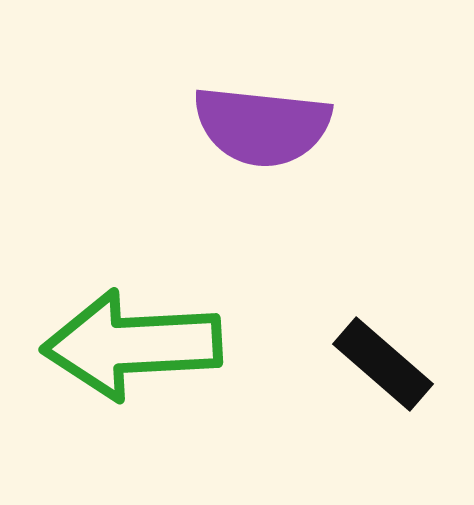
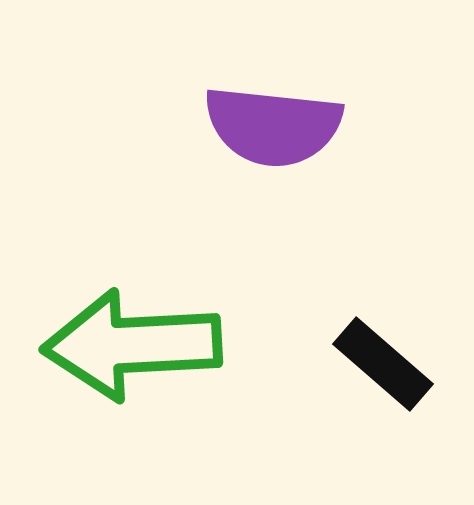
purple semicircle: moved 11 px right
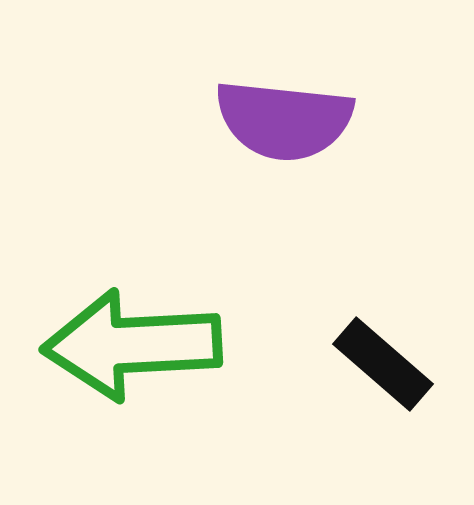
purple semicircle: moved 11 px right, 6 px up
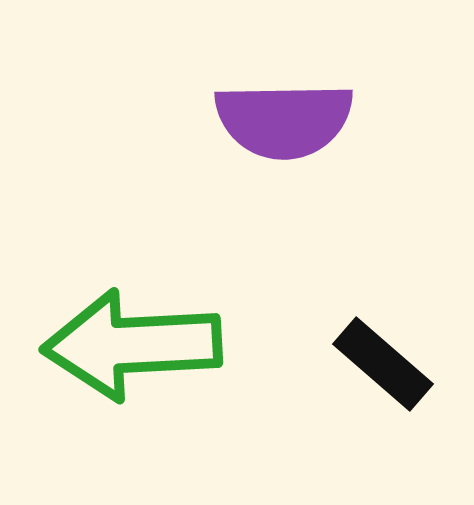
purple semicircle: rotated 7 degrees counterclockwise
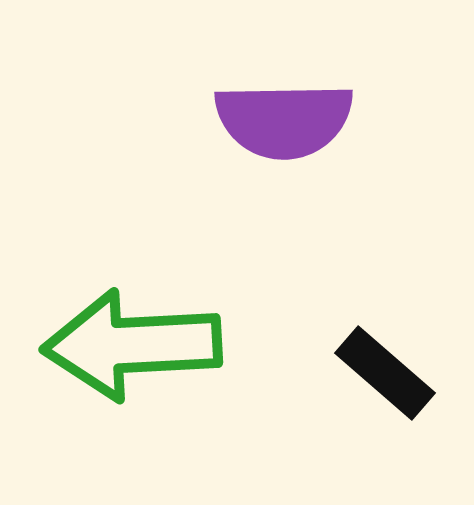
black rectangle: moved 2 px right, 9 px down
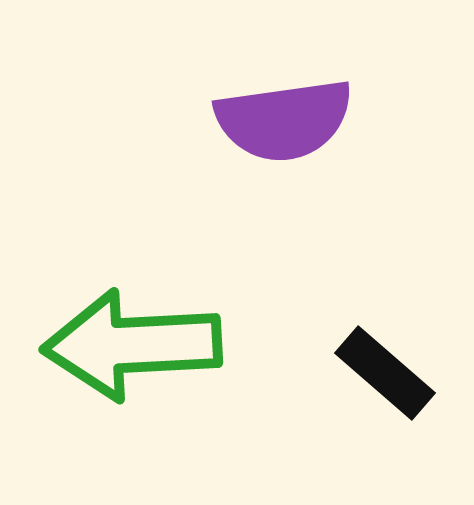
purple semicircle: rotated 7 degrees counterclockwise
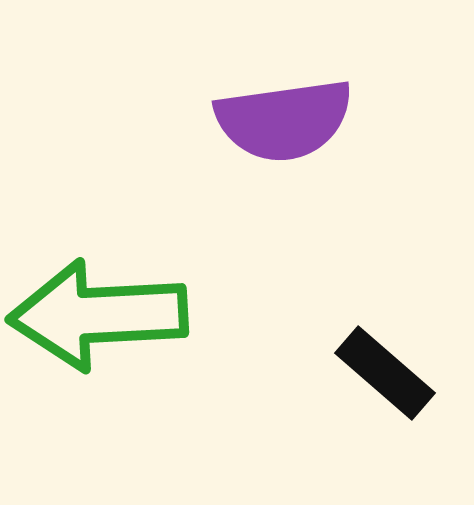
green arrow: moved 34 px left, 30 px up
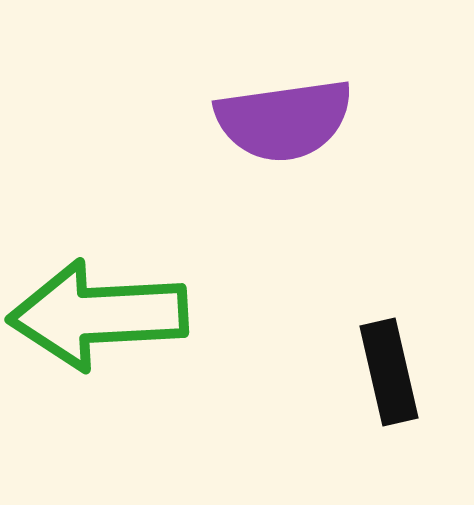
black rectangle: moved 4 px right, 1 px up; rotated 36 degrees clockwise
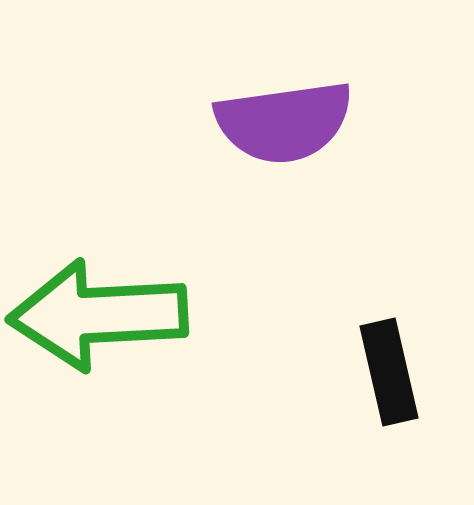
purple semicircle: moved 2 px down
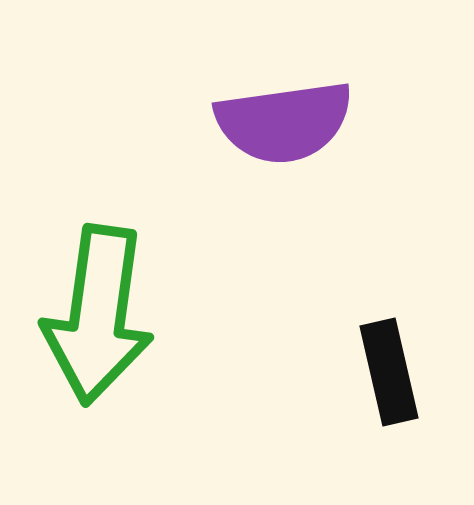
green arrow: rotated 79 degrees counterclockwise
